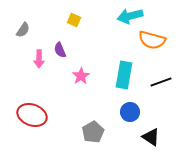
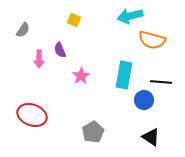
black line: rotated 25 degrees clockwise
blue circle: moved 14 px right, 12 px up
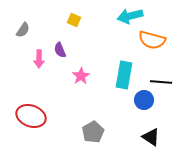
red ellipse: moved 1 px left, 1 px down
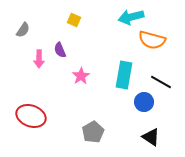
cyan arrow: moved 1 px right, 1 px down
black line: rotated 25 degrees clockwise
blue circle: moved 2 px down
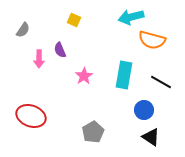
pink star: moved 3 px right
blue circle: moved 8 px down
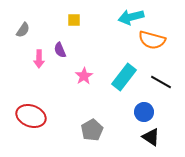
yellow square: rotated 24 degrees counterclockwise
cyan rectangle: moved 2 px down; rotated 28 degrees clockwise
blue circle: moved 2 px down
gray pentagon: moved 1 px left, 2 px up
